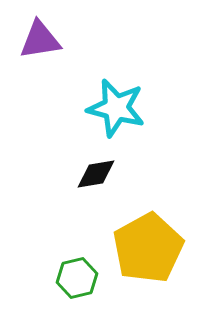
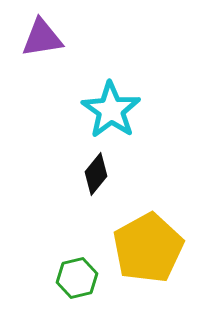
purple triangle: moved 2 px right, 2 px up
cyan star: moved 5 px left, 2 px down; rotated 20 degrees clockwise
black diamond: rotated 42 degrees counterclockwise
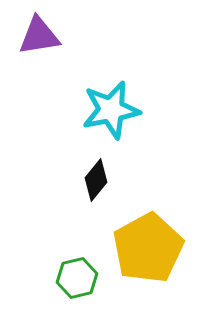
purple triangle: moved 3 px left, 2 px up
cyan star: rotated 26 degrees clockwise
black diamond: moved 6 px down
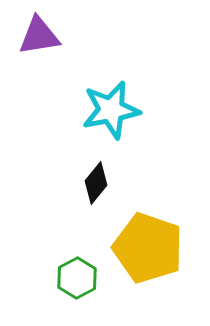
black diamond: moved 3 px down
yellow pentagon: rotated 24 degrees counterclockwise
green hexagon: rotated 15 degrees counterclockwise
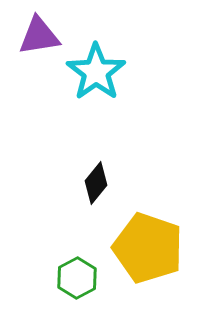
cyan star: moved 15 px left, 38 px up; rotated 24 degrees counterclockwise
